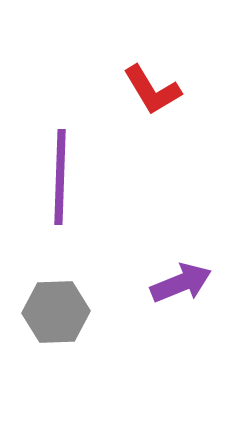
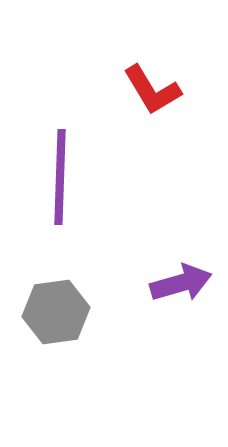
purple arrow: rotated 6 degrees clockwise
gray hexagon: rotated 6 degrees counterclockwise
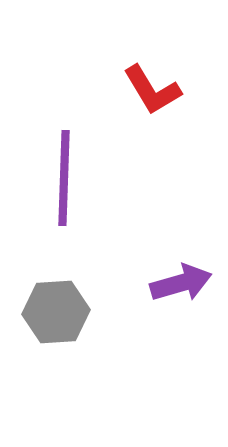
purple line: moved 4 px right, 1 px down
gray hexagon: rotated 4 degrees clockwise
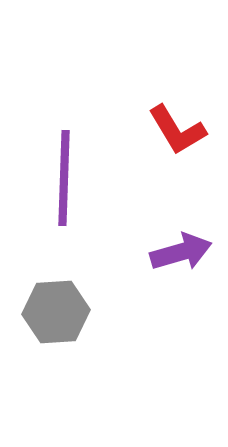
red L-shape: moved 25 px right, 40 px down
purple arrow: moved 31 px up
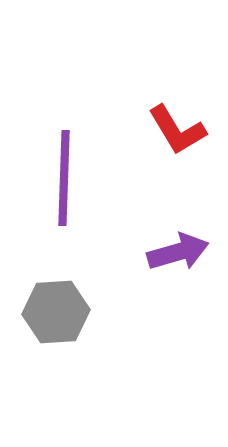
purple arrow: moved 3 px left
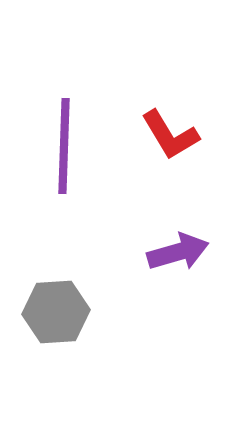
red L-shape: moved 7 px left, 5 px down
purple line: moved 32 px up
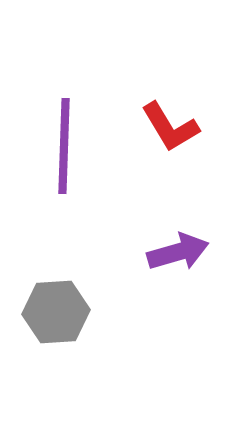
red L-shape: moved 8 px up
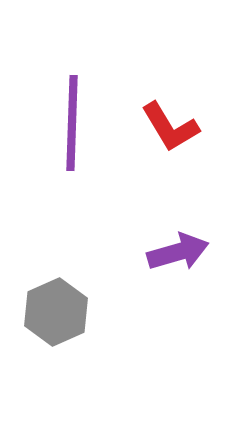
purple line: moved 8 px right, 23 px up
gray hexagon: rotated 20 degrees counterclockwise
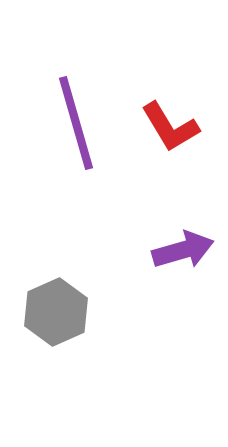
purple line: moved 4 px right; rotated 18 degrees counterclockwise
purple arrow: moved 5 px right, 2 px up
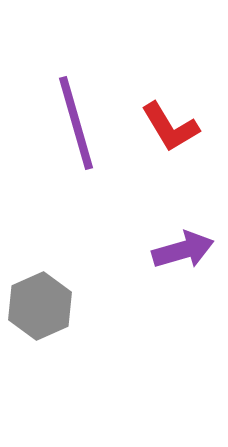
gray hexagon: moved 16 px left, 6 px up
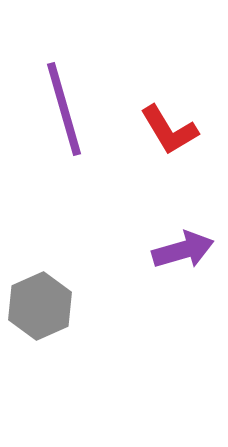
purple line: moved 12 px left, 14 px up
red L-shape: moved 1 px left, 3 px down
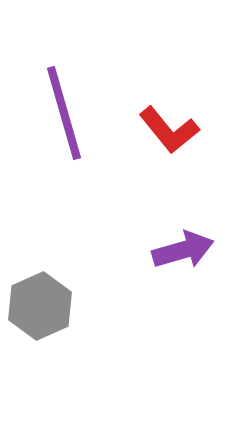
purple line: moved 4 px down
red L-shape: rotated 8 degrees counterclockwise
